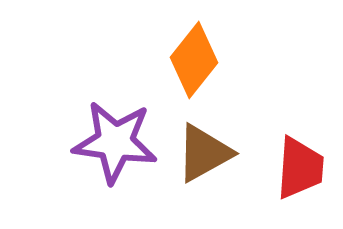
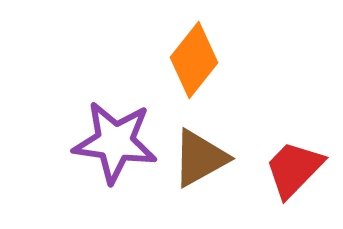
brown triangle: moved 4 px left, 5 px down
red trapezoid: moved 6 px left, 1 px down; rotated 140 degrees counterclockwise
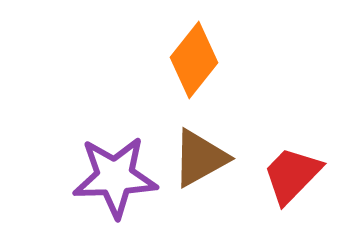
purple star: moved 35 px down; rotated 10 degrees counterclockwise
red trapezoid: moved 2 px left, 6 px down
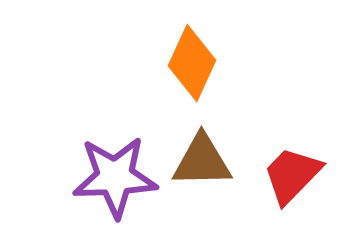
orange diamond: moved 2 px left, 3 px down; rotated 14 degrees counterclockwise
brown triangle: moved 2 px right, 3 px down; rotated 28 degrees clockwise
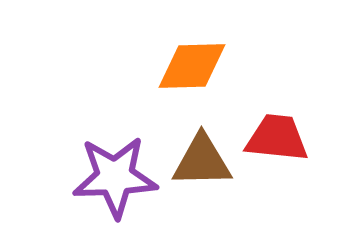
orange diamond: moved 3 px down; rotated 64 degrees clockwise
red trapezoid: moved 15 px left, 37 px up; rotated 52 degrees clockwise
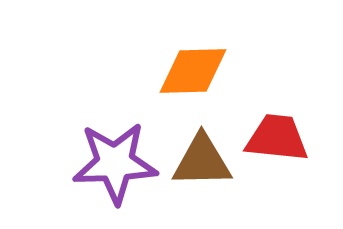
orange diamond: moved 1 px right, 5 px down
purple star: moved 14 px up
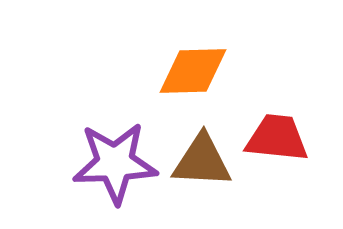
brown triangle: rotated 4 degrees clockwise
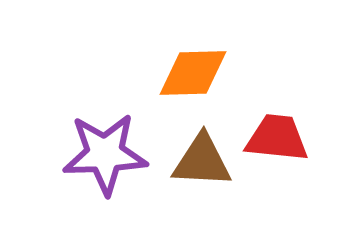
orange diamond: moved 2 px down
purple star: moved 10 px left, 9 px up
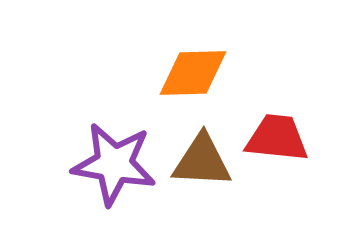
purple star: moved 9 px right, 10 px down; rotated 12 degrees clockwise
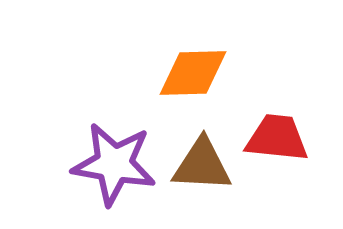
brown triangle: moved 4 px down
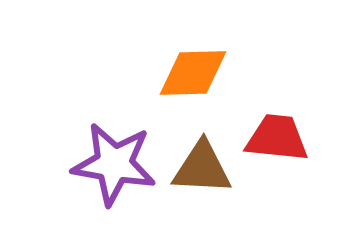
brown triangle: moved 3 px down
